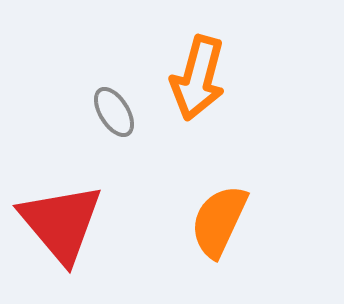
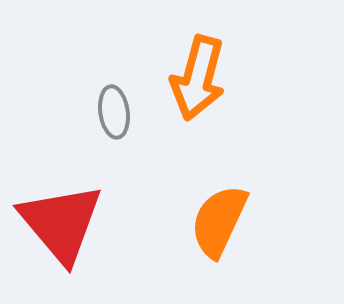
gray ellipse: rotated 24 degrees clockwise
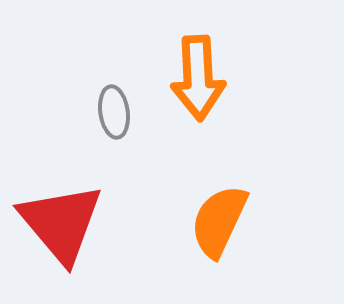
orange arrow: rotated 18 degrees counterclockwise
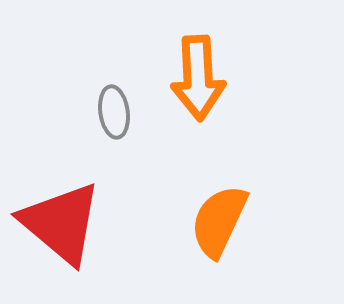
red triangle: rotated 10 degrees counterclockwise
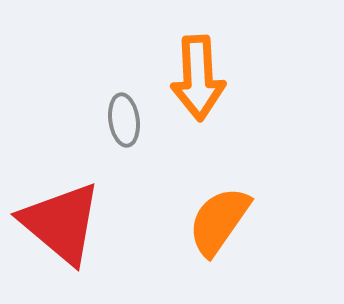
gray ellipse: moved 10 px right, 8 px down
orange semicircle: rotated 10 degrees clockwise
